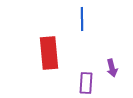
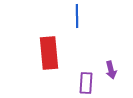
blue line: moved 5 px left, 3 px up
purple arrow: moved 1 px left, 2 px down
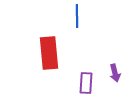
purple arrow: moved 4 px right, 3 px down
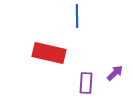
red rectangle: rotated 72 degrees counterclockwise
purple arrow: rotated 120 degrees counterclockwise
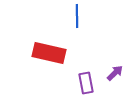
purple rectangle: rotated 15 degrees counterclockwise
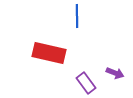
purple arrow: rotated 66 degrees clockwise
purple rectangle: rotated 25 degrees counterclockwise
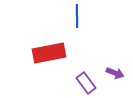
red rectangle: rotated 24 degrees counterclockwise
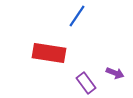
blue line: rotated 35 degrees clockwise
red rectangle: rotated 20 degrees clockwise
